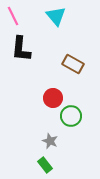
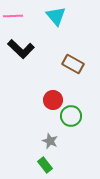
pink line: rotated 66 degrees counterclockwise
black L-shape: rotated 52 degrees counterclockwise
red circle: moved 2 px down
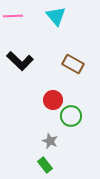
black L-shape: moved 1 px left, 12 px down
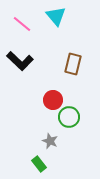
pink line: moved 9 px right, 8 px down; rotated 42 degrees clockwise
brown rectangle: rotated 75 degrees clockwise
green circle: moved 2 px left, 1 px down
green rectangle: moved 6 px left, 1 px up
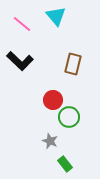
green rectangle: moved 26 px right
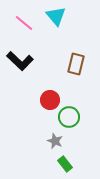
pink line: moved 2 px right, 1 px up
brown rectangle: moved 3 px right
red circle: moved 3 px left
gray star: moved 5 px right
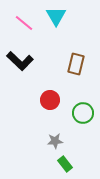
cyan triangle: rotated 10 degrees clockwise
green circle: moved 14 px right, 4 px up
gray star: rotated 28 degrees counterclockwise
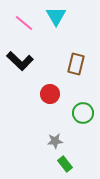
red circle: moved 6 px up
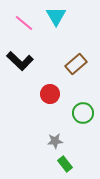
brown rectangle: rotated 35 degrees clockwise
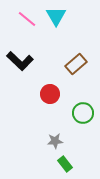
pink line: moved 3 px right, 4 px up
